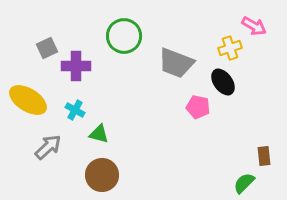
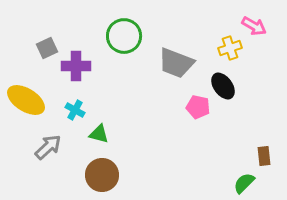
black ellipse: moved 4 px down
yellow ellipse: moved 2 px left
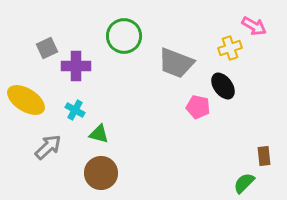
brown circle: moved 1 px left, 2 px up
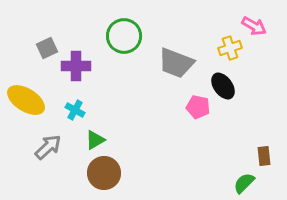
green triangle: moved 4 px left, 6 px down; rotated 45 degrees counterclockwise
brown circle: moved 3 px right
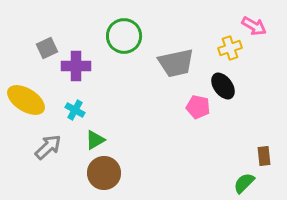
gray trapezoid: rotated 33 degrees counterclockwise
